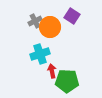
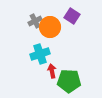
green pentagon: moved 2 px right
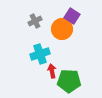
orange circle: moved 12 px right, 2 px down
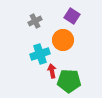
orange circle: moved 1 px right, 11 px down
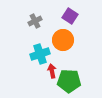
purple square: moved 2 px left
